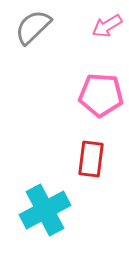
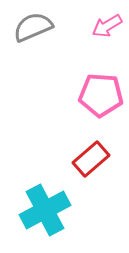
gray semicircle: rotated 21 degrees clockwise
red rectangle: rotated 42 degrees clockwise
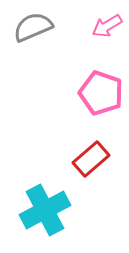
pink pentagon: moved 2 px up; rotated 15 degrees clockwise
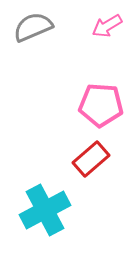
pink pentagon: moved 12 px down; rotated 15 degrees counterclockwise
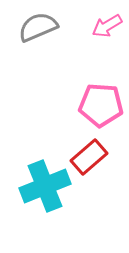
gray semicircle: moved 5 px right
red rectangle: moved 2 px left, 2 px up
cyan cross: moved 24 px up; rotated 6 degrees clockwise
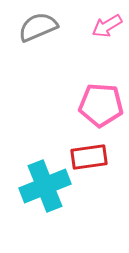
red rectangle: rotated 33 degrees clockwise
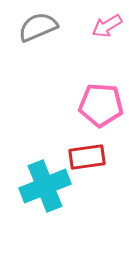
red rectangle: moved 2 px left
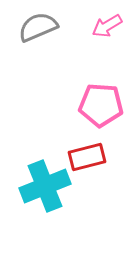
red rectangle: rotated 6 degrees counterclockwise
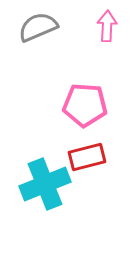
pink arrow: rotated 124 degrees clockwise
pink pentagon: moved 16 px left
cyan cross: moved 2 px up
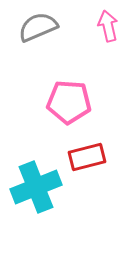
pink arrow: moved 1 px right; rotated 16 degrees counterclockwise
pink pentagon: moved 16 px left, 3 px up
cyan cross: moved 9 px left, 3 px down
